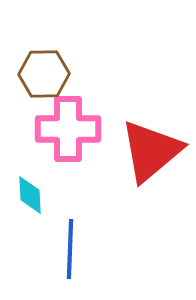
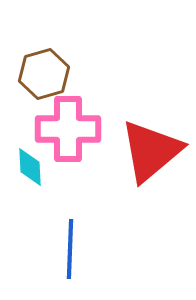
brown hexagon: rotated 15 degrees counterclockwise
cyan diamond: moved 28 px up
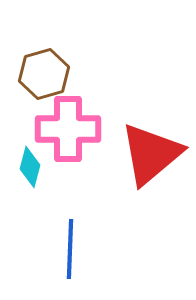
red triangle: moved 3 px down
cyan diamond: rotated 18 degrees clockwise
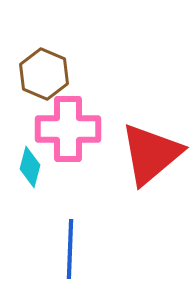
brown hexagon: rotated 21 degrees counterclockwise
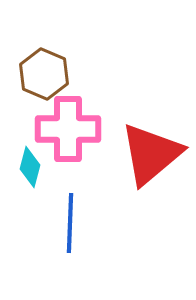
blue line: moved 26 px up
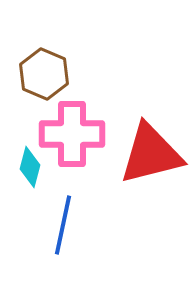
pink cross: moved 4 px right, 5 px down
red triangle: rotated 26 degrees clockwise
blue line: moved 7 px left, 2 px down; rotated 10 degrees clockwise
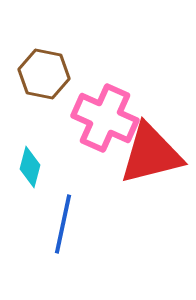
brown hexagon: rotated 12 degrees counterclockwise
pink cross: moved 33 px right, 16 px up; rotated 24 degrees clockwise
blue line: moved 1 px up
